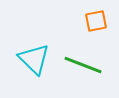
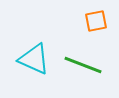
cyan triangle: rotated 20 degrees counterclockwise
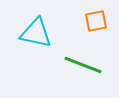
cyan triangle: moved 2 px right, 26 px up; rotated 12 degrees counterclockwise
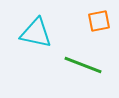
orange square: moved 3 px right
